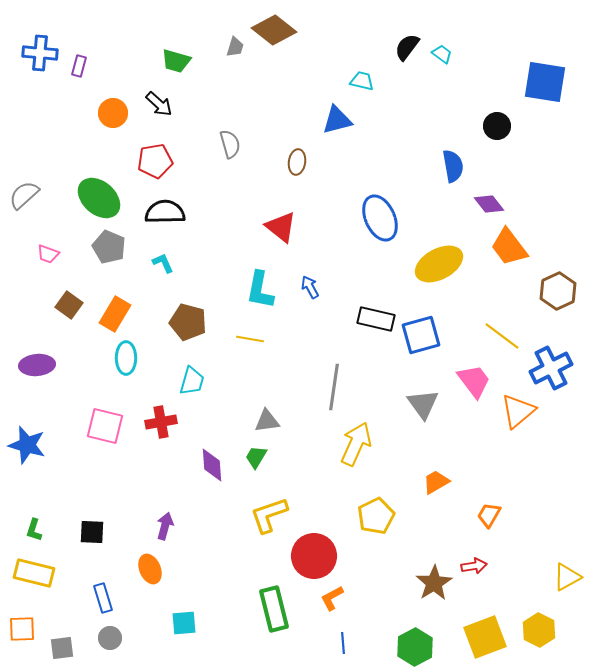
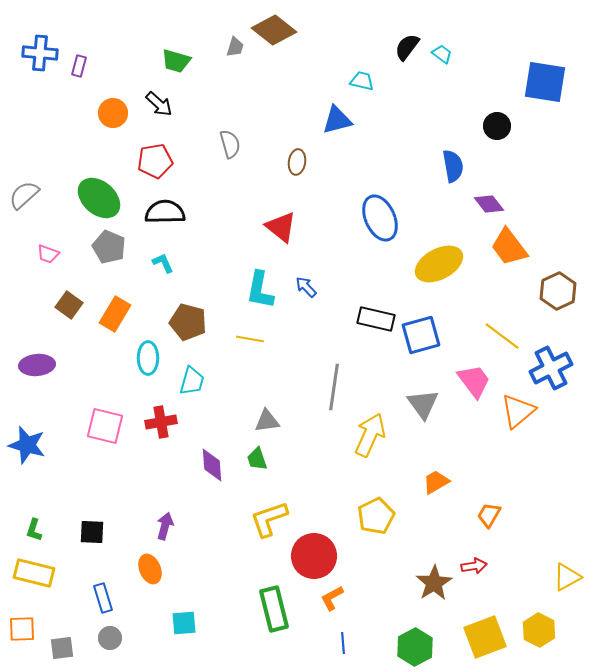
blue arrow at (310, 287): moved 4 px left; rotated 15 degrees counterclockwise
cyan ellipse at (126, 358): moved 22 px right
yellow arrow at (356, 444): moved 14 px right, 9 px up
green trapezoid at (256, 457): moved 1 px right, 2 px down; rotated 50 degrees counterclockwise
yellow L-shape at (269, 515): moved 4 px down
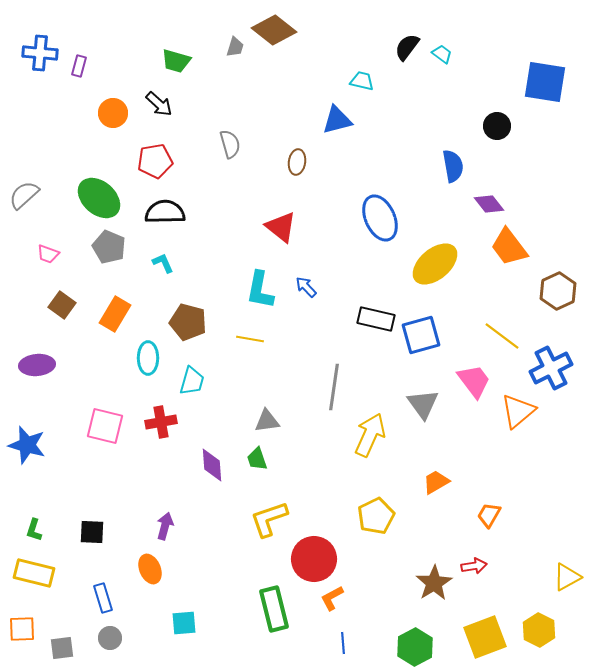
yellow ellipse at (439, 264): moved 4 px left; rotated 12 degrees counterclockwise
brown square at (69, 305): moved 7 px left
red circle at (314, 556): moved 3 px down
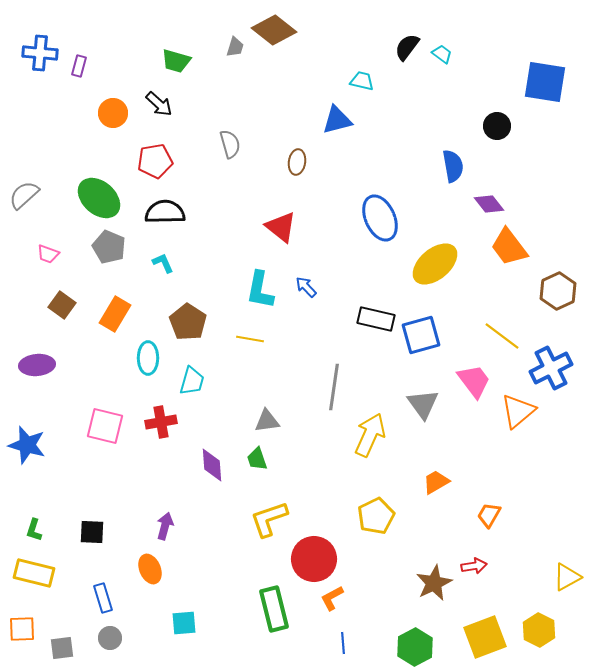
brown pentagon at (188, 322): rotated 18 degrees clockwise
brown star at (434, 583): rotated 6 degrees clockwise
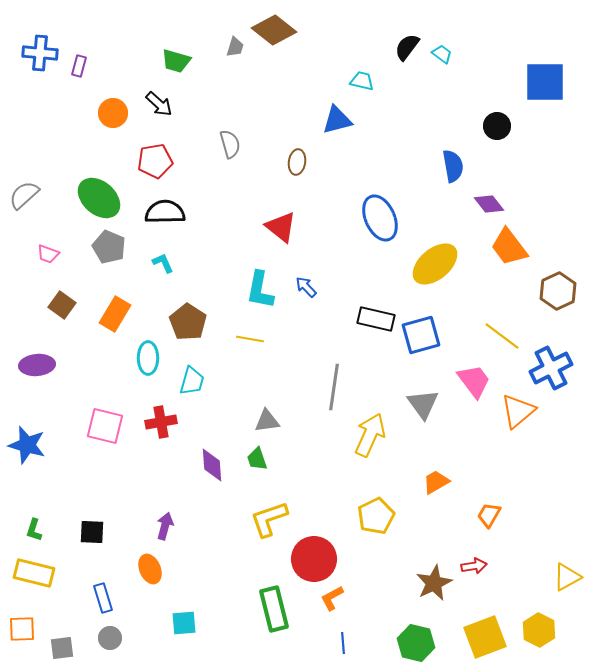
blue square at (545, 82): rotated 9 degrees counterclockwise
green hexagon at (415, 647): moved 1 px right, 4 px up; rotated 18 degrees counterclockwise
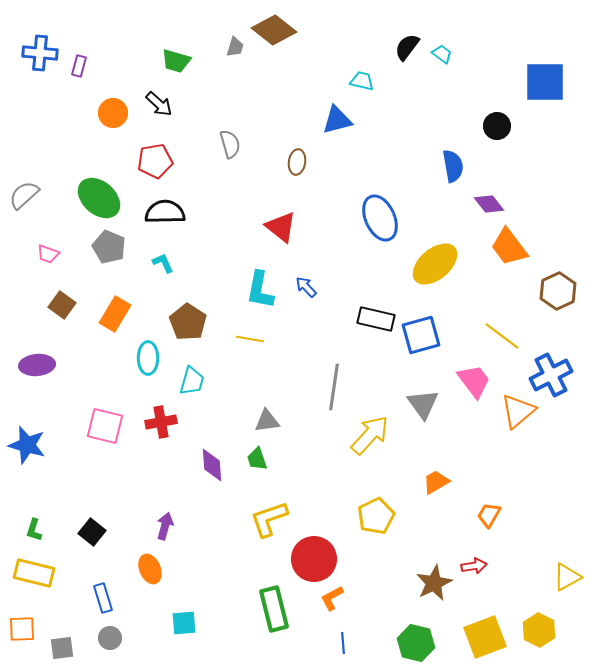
blue cross at (551, 368): moved 7 px down
yellow arrow at (370, 435): rotated 18 degrees clockwise
black square at (92, 532): rotated 36 degrees clockwise
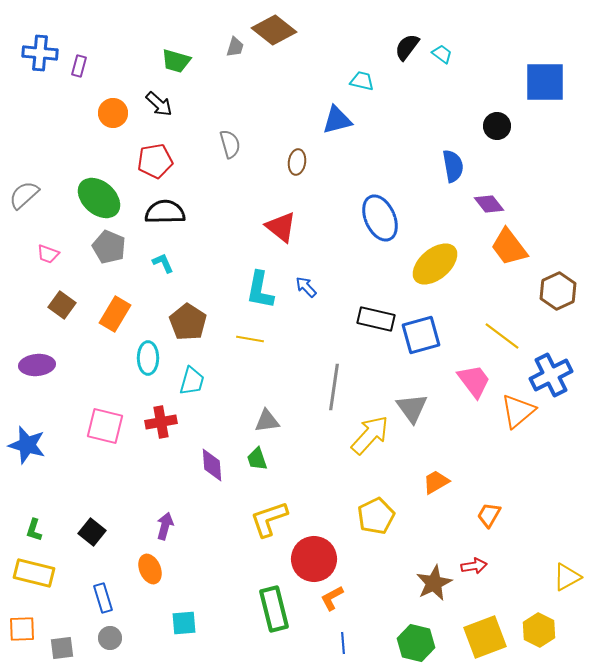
gray triangle at (423, 404): moved 11 px left, 4 px down
